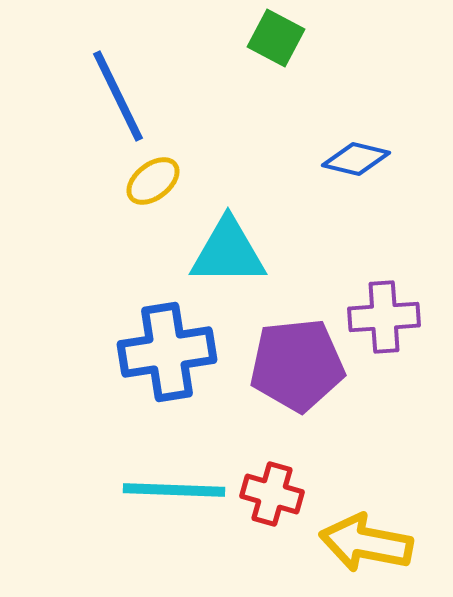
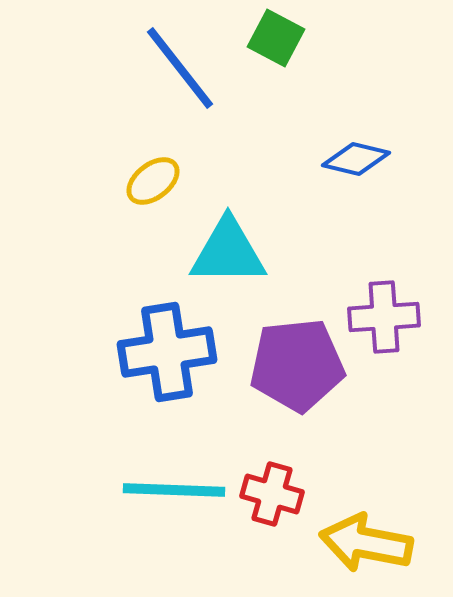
blue line: moved 62 px right, 28 px up; rotated 12 degrees counterclockwise
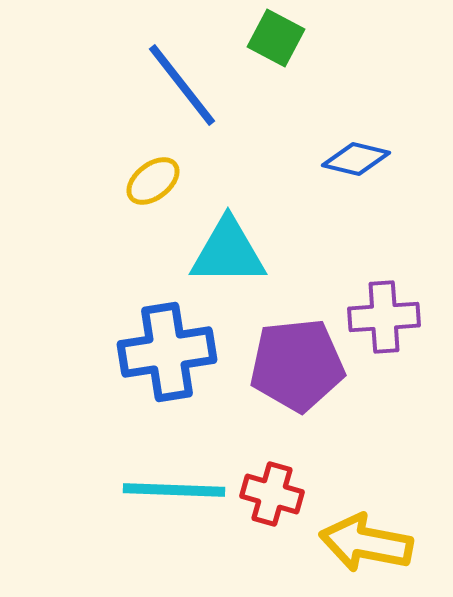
blue line: moved 2 px right, 17 px down
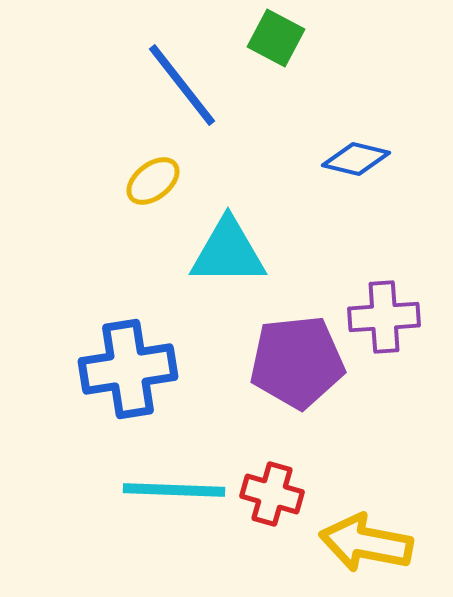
blue cross: moved 39 px left, 17 px down
purple pentagon: moved 3 px up
